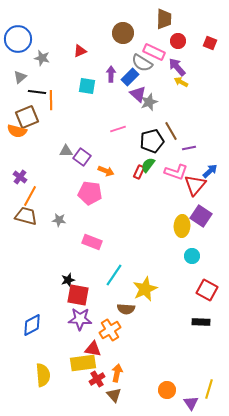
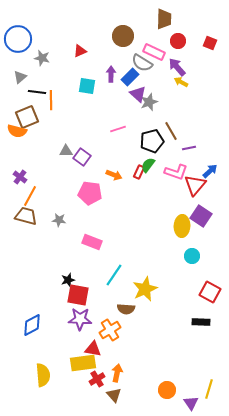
brown circle at (123, 33): moved 3 px down
orange arrow at (106, 171): moved 8 px right, 4 px down
red square at (207, 290): moved 3 px right, 2 px down
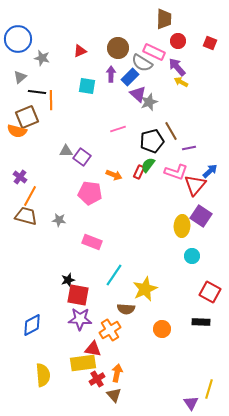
brown circle at (123, 36): moved 5 px left, 12 px down
orange circle at (167, 390): moved 5 px left, 61 px up
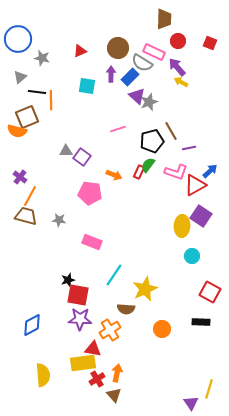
purple triangle at (138, 94): moved 1 px left, 2 px down
red triangle at (195, 185): rotated 20 degrees clockwise
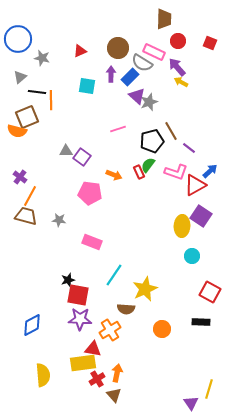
purple line at (189, 148): rotated 48 degrees clockwise
red rectangle at (139, 172): rotated 48 degrees counterclockwise
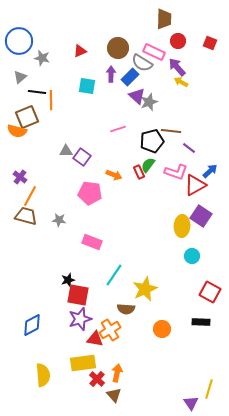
blue circle at (18, 39): moved 1 px right, 2 px down
brown line at (171, 131): rotated 54 degrees counterclockwise
purple star at (80, 319): rotated 20 degrees counterclockwise
red triangle at (93, 349): moved 2 px right, 10 px up
red cross at (97, 379): rotated 14 degrees counterclockwise
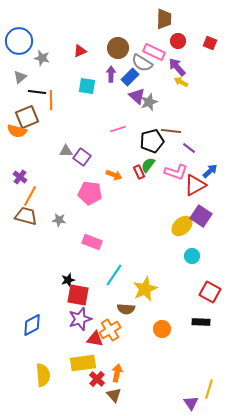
yellow ellipse at (182, 226): rotated 45 degrees clockwise
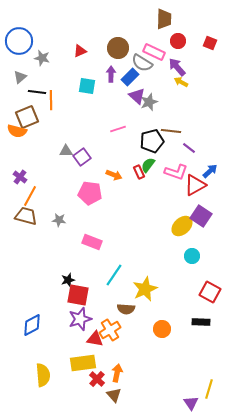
purple square at (82, 157): rotated 18 degrees clockwise
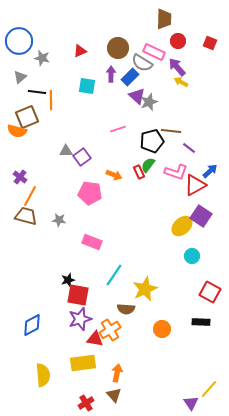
red cross at (97, 379): moved 11 px left, 24 px down; rotated 14 degrees clockwise
yellow line at (209, 389): rotated 24 degrees clockwise
